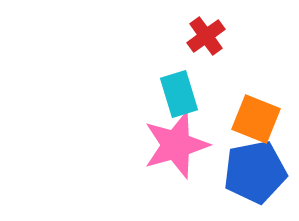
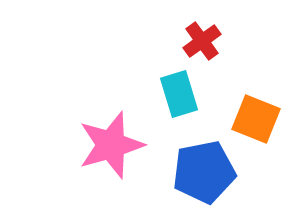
red cross: moved 4 px left, 5 px down
pink star: moved 65 px left
blue pentagon: moved 51 px left
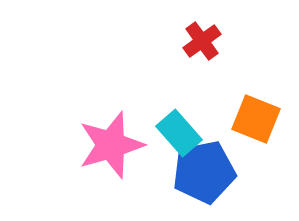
cyan rectangle: moved 39 px down; rotated 24 degrees counterclockwise
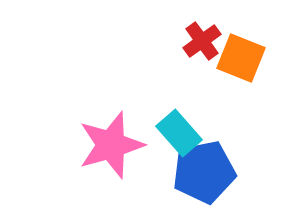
orange square: moved 15 px left, 61 px up
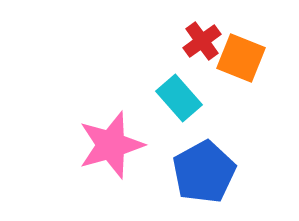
cyan rectangle: moved 35 px up
blue pentagon: rotated 18 degrees counterclockwise
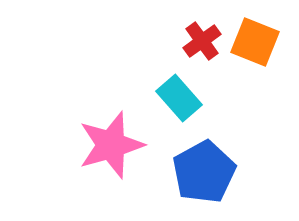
orange square: moved 14 px right, 16 px up
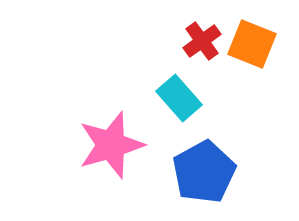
orange square: moved 3 px left, 2 px down
